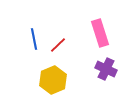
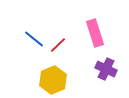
pink rectangle: moved 5 px left
blue line: rotated 40 degrees counterclockwise
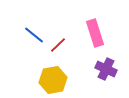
blue line: moved 4 px up
yellow hexagon: rotated 12 degrees clockwise
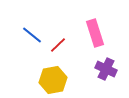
blue line: moved 2 px left
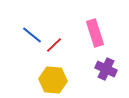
red line: moved 4 px left
yellow hexagon: rotated 16 degrees clockwise
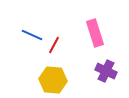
blue line: rotated 15 degrees counterclockwise
red line: rotated 18 degrees counterclockwise
purple cross: moved 2 px down
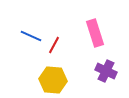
blue line: moved 1 px left, 1 px down
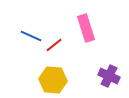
pink rectangle: moved 9 px left, 5 px up
red line: rotated 24 degrees clockwise
purple cross: moved 3 px right, 5 px down
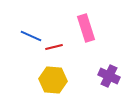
red line: moved 2 px down; rotated 24 degrees clockwise
